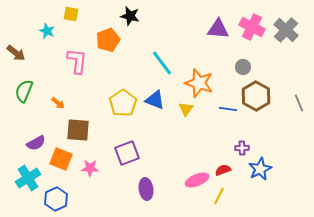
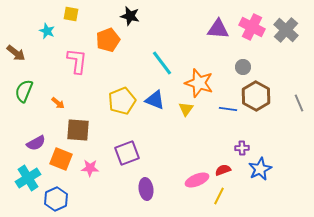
yellow pentagon: moved 1 px left, 2 px up; rotated 12 degrees clockwise
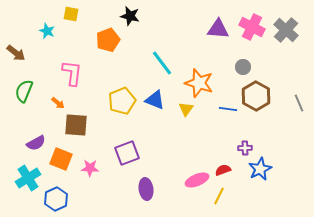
pink L-shape: moved 5 px left, 12 px down
brown square: moved 2 px left, 5 px up
purple cross: moved 3 px right
